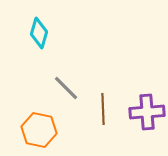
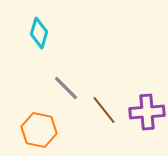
brown line: moved 1 px right, 1 px down; rotated 36 degrees counterclockwise
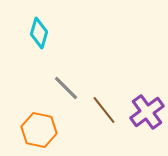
purple cross: rotated 32 degrees counterclockwise
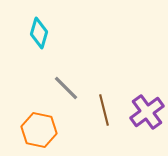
brown line: rotated 24 degrees clockwise
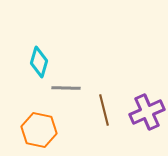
cyan diamond: moved 29 px down
gray line: rotated 44 degrees counterclockwise
purple cross: rotated 12 degrees clockwise
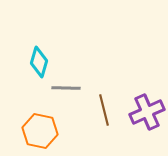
orange hexagon: moved 1 px right, 1 px down
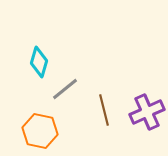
gray line: moved 1 px left, 1 px down; rotated 40 degrees counterclockwise
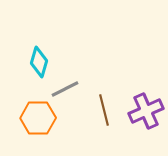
gray line: rotated 12 degrees clockwise
purple cross: moved 1 px left, 1 px up
orange hexagon: moved 2 px left, 13 px up; rotated 12 degrees counterclockwise
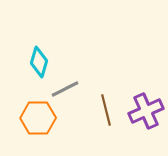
brown line: moved 2 px right
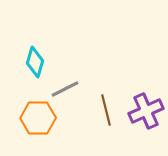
cyan diamond: moved 4 px left
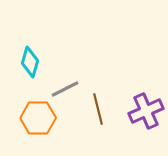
cyan diamond: moved 5 px left
brown line: moved 8 px left, 1 px up
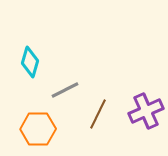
gray line: moved 1 px down
brown line: moved 5 px down; rotated 40 degrees clockwise
orange hexagon: moved 11 px down
